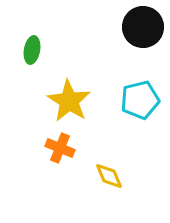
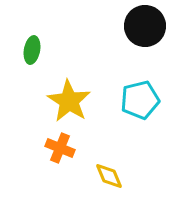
black circle: moved 2 px right, 1 px up
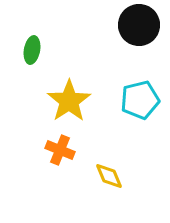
black circle: moved 6 px left, 1 px up
yellow star: rotated 6 degrees clockwise
orange cross: moved 2 px down
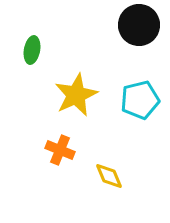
yellow star: moved 7 px right, 6 px up; rotated 9 degrees clockwise
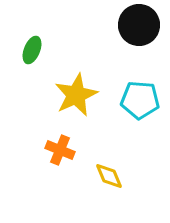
green ellipse: rotated 12 degrees clockwise
cyan pentagon: rotated 18 degrees clockwise
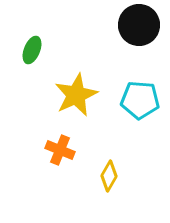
yellow diamond: rotated 52 degrees clockwise
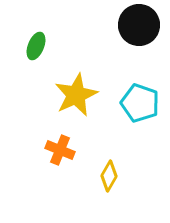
green ellipse: moved 4 px right, 4 px up
cyan pentagon: moved 3 px down; rotated 15 degrees clockwise
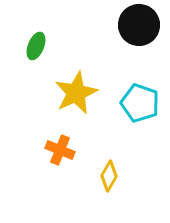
yellow star: moved 2 px up
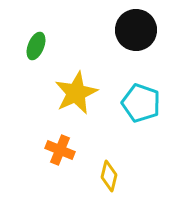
black circle: moved 3 px left, 5 px down
cyan pentagon: moved 1 px right
yellow diamond: rotated 16 degrees counterclockwise
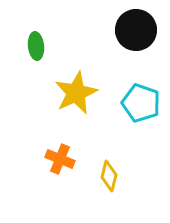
green ellipse: rotated 28 degrees counterclockwise
orange cross: moved 9 px down
